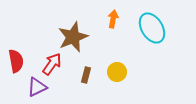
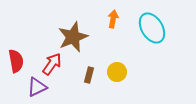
brown rectangle: moved 3 px right
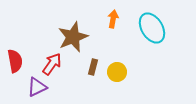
red semicircle: moved 1 px left
brown rectangle: moved 4 px right, 8 px up
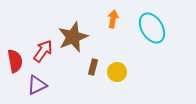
red arrow: moved 9 px left, 13 px up
purple triangle: moved 2 px up
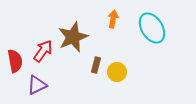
brown rectangle: moved 3 px right, 2 px up
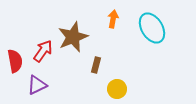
yellow circle: moved 17 px down
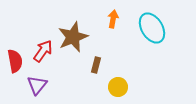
purple triangle: rotated 25 degrees counterclockwise
yellow circle: moved 1 px right, 2 px up
